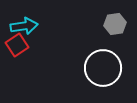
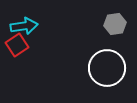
white circle: moved 4 px right
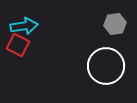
red square: moved 1 px right; rotated 30 degrees counterclockwise
white circle: moved 1 px left, 2 px up
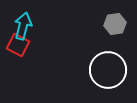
cyan arrow: moved 1 px left; rotated 68 degrees counterclockwise
white circle: moved 2 px right, 4 px down
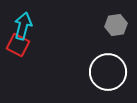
gray hexagon: moved 1 px right, 1 px down
white circle: moved 2 px down
